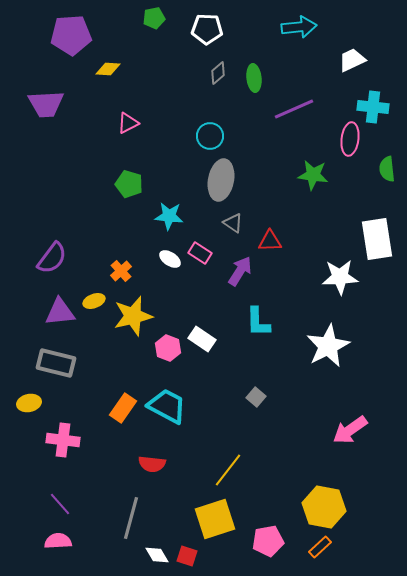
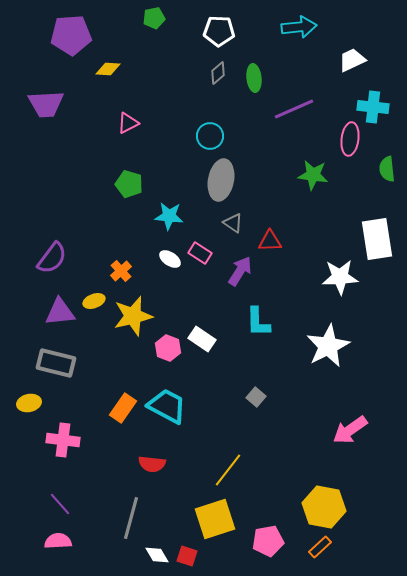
white pentagon at (207, 29): moved 12 px right, 2 px down
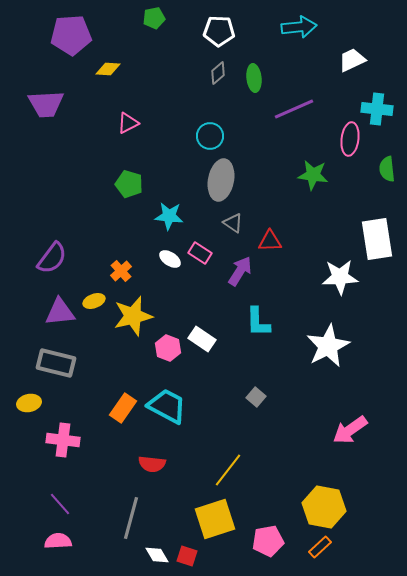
cyan cross at (373, 107): moved 4 px right, 2 px down
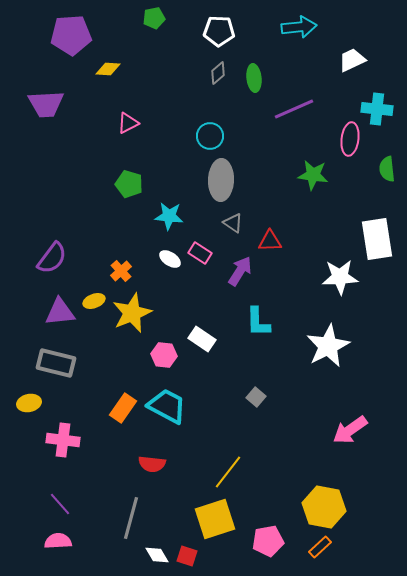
gray ellipse at (221, 180): rotated 9 degrees counterclockwise
yellow star at (133, 316): moved 1 px left, 3 px up; rotated 9 degrees counterclockwise
pink hexagon at (168, 348): moved 4 px left, 7 px down; rotated 15 degrees counterclockwise
yellow line at (228, 470): moved 2 px down
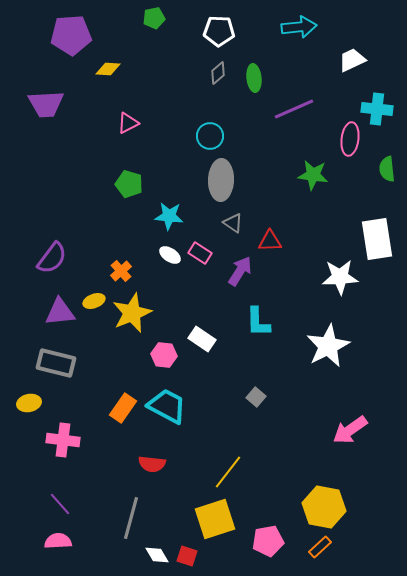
white ellipse at (170, 259): moved 4 px up
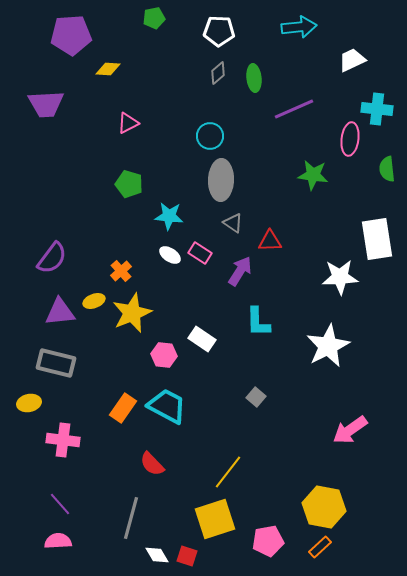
red semicircle at (152, 464): rotated 40 degrees clockwise
